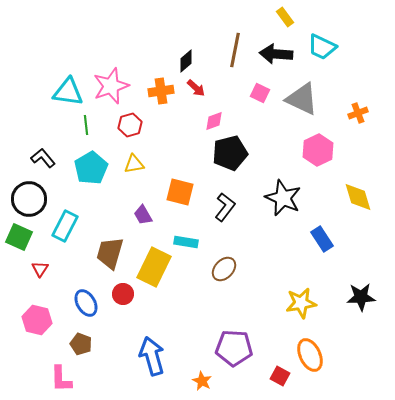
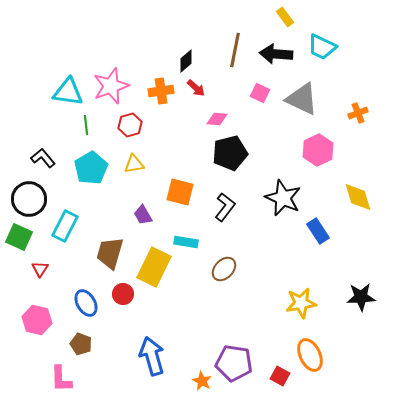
pink diamond at (214, 121): moved 3 px right, 2 px up; rotated 25 degrees clockwise
blue rectangle at (322, 239): moved 4 px left, 8 px up
purple pentagon at (234, 348): moved 15 px down; rotated 6 degrees clockwise
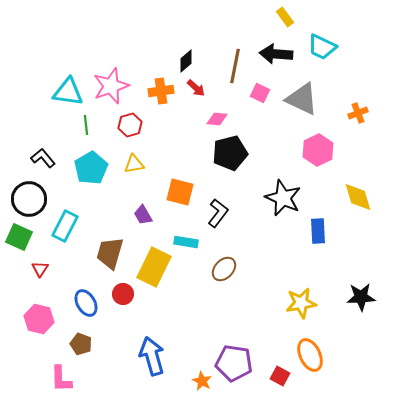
brown line at (235, 50): moved 16 px down
black L-shape at (225, 207): moved 7 px left, 6 px down
blue rectangle at (318, 231): rotated 30 degrees clockwise
pink hexagon at (37, 320): moved 2 px right, 1 px up
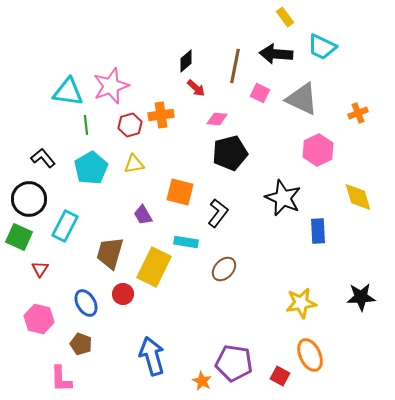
orange cross at (161, 91): moved 24 px down
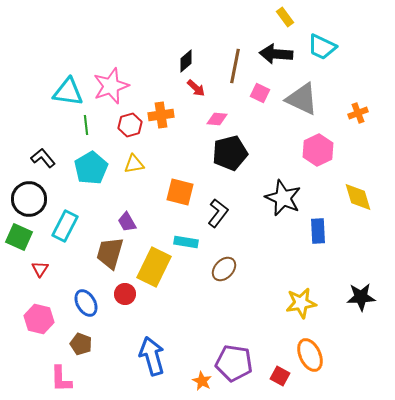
purple trapezoid at (143, 215): moved 16 px left, 7 px down
red circle at (123, 294): moved 2 px right
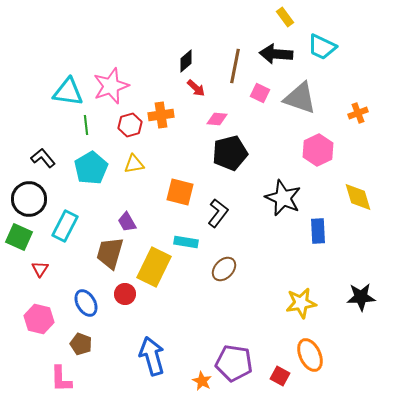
gray triangle at (302, 99): moved 2 px left, 1 px up; rotated 6 degrees counterclockwise
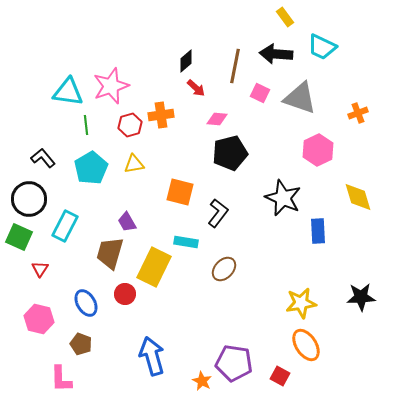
orange ellipse at (310, 355): moved 4 px left, 10 px up; rotated 8 degrees counterclockwise
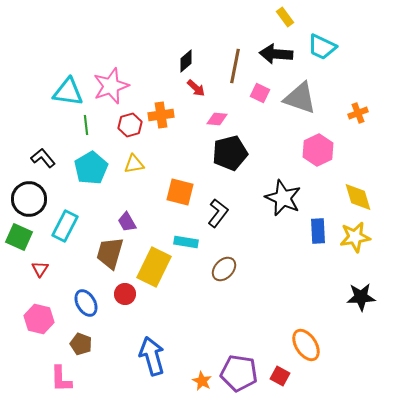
yellow star at (301, 303): moved 54 px right, 66 px up
purple pentagon at (234, 363): moved 5 px right, 10 px down
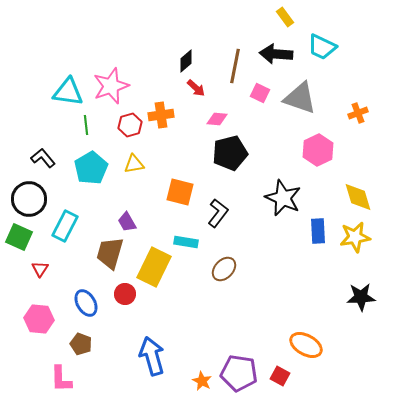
pink hexagon at (39, 319): rotated 8 degrees counterclockwise
orange ellipse at (306, 345): rotated 28 degrees counterclockwise
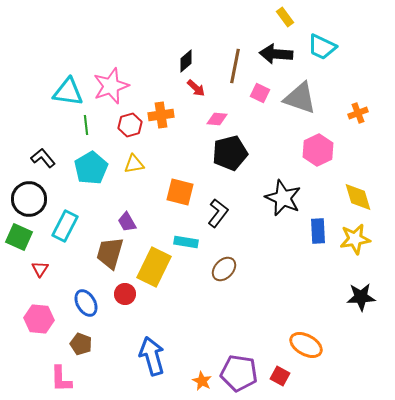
yellow star at (355, 237): moved 2 px down
